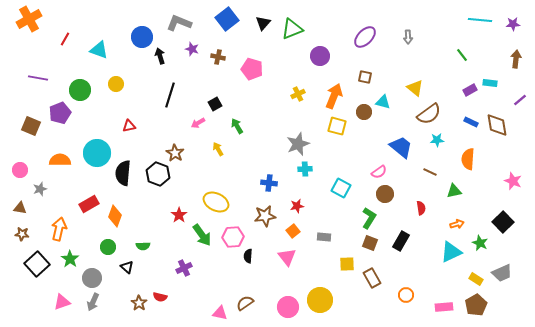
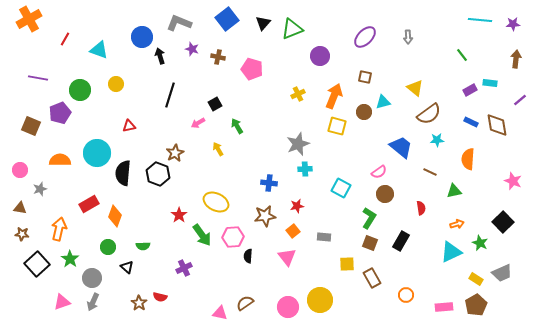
cyan triangle at (383, 102): rotated 28 degrees counterclockwise
brown star at (175, 153): rotated 12 degrees clockwise
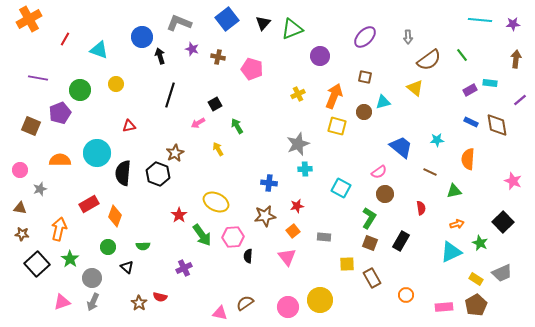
brown semicircle at (429, 114): moved 54 px up
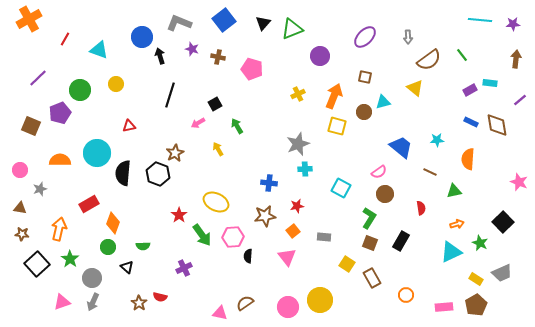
blue square at (227, 19): moved 3 px left, 1 px down
purple line at (38, 78): rotated 54 degrees counterclockwise
pink star at (513, 181): moved 6 px right, 1 px down
orange diamond at (115, 216): moved 2 px left, 7 px down
yellow square at (347, 264): rotated 35 degrees clockwise
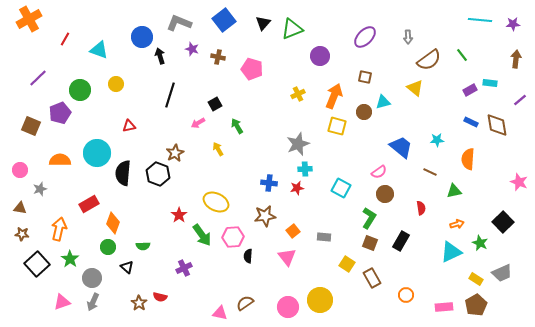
red star at (297, 206): moved 18 px up
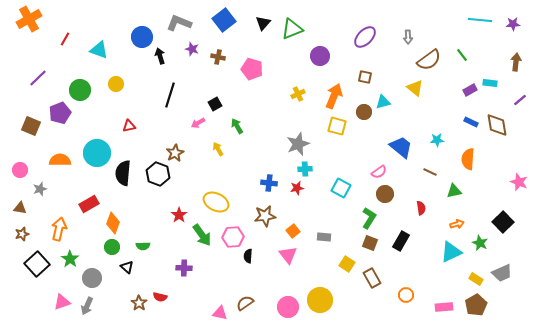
brown arrow at (516, 59): moved 3 px down
brown star at (22, 234): rotated 24 degrees counterclockwise
green circle at (108, 247): moved 4 px right
pink triangle at (287, 257): moved 1 px right, 2 px up
purple cross at (184, 268): rotated 28 degrees clockwise
gray arrow at (93, 302): moved 6 px left, 4 px down
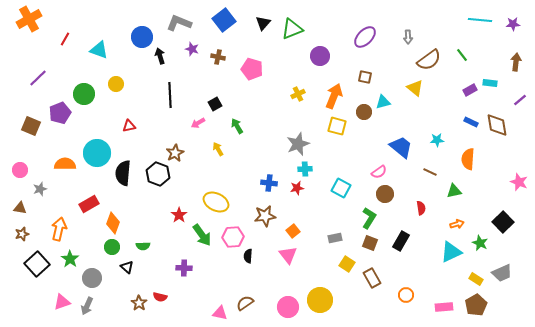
green circle at (80, 90): moved 4 px right, 4 px down
black line at (170, 95): rotated 20 degrees counterclockwise
orange semicircle at (60, 160): moved 5 px right, 4 px down
gray rectangle at (324, 237): moved 11 px right, 1 px down; rotated 16 degrees counterclockwise
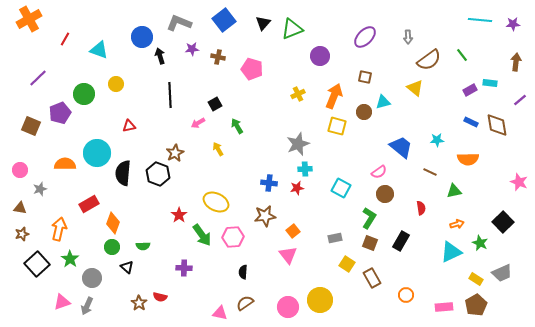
purple star at (192, 49): rotated 24 degrees counterclockwise
orange semicircle at (468, 159): rotated 95 degrees counterclockwise
black semicircle at (248, 256): moved 5 px left, 16 px down
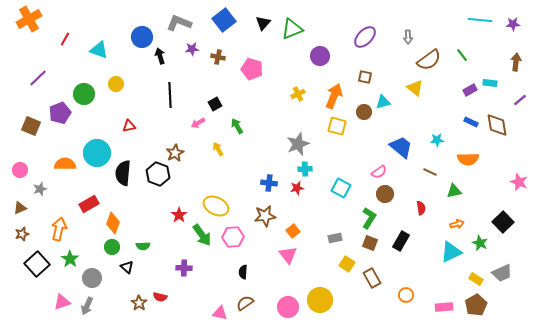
yellow ellipse at (216, 202): moved 4 px down
brown triangle at (20, 208): rotated 32 degrees counterclockwise
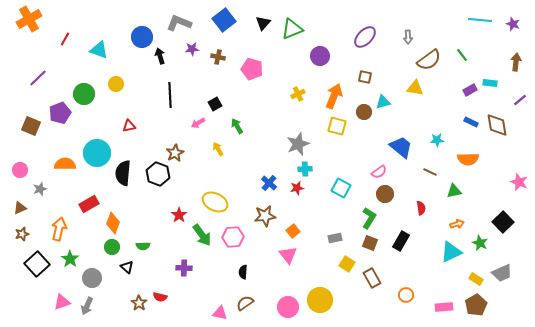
purple star at (513, 24): rotated 24 degrees clockwise
yellow triangle at (415, 88): rotated 30 degrees counterclockwise
blue cross at (269, 183): rotated 35 degrees clockwise
yellow ellipse at (216, 206): moved 1 px left, 4 px up
